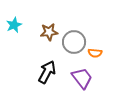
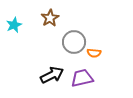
brown star: moved 1 px right, 14 px up; rotated 24 degrees counterclockwise
orange semicircle: moved 1 px left
black arrow: moved 5 px right, 3 px down; rotated 35 degrees clockwise
purple trapezoid: rotated 65 degrees counterclockwise
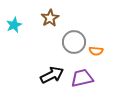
orange semicircle: moved 2 px right, 2 px up
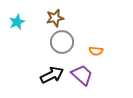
brown star: moved 5 px right; rotated 18 degrees clockwise
cyan star: moved 3 px right, 3 px up
gray circle: moved 12 px left
purple trapezoid: moved 3 px up; rotated 55 degrees clockwise
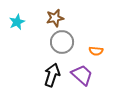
black arrow: rotated 45 degrees counterclockwise
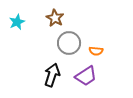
brown star: rotated 30 degrees counterclockwise
gray circle: moved 7 px right, 1 px down
purple trapezoid: moved 4 px right, 1 px down; rotated 105 degrees clockwise
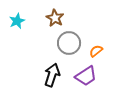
cyan star: moved 1 px up
orange semicircle: rotated 136 degrees clockwise
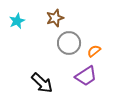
brown star: rotated 24 degrees clockwise
orange semicircle: moved 2 px left
black arrow: moved 10 px left, 8 px down; rotated 115 degrees clockwise
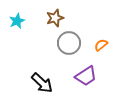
orange semicircle: moved 7 px right, 6 px up
